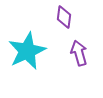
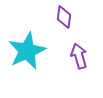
purple arrow: moved 3 px down
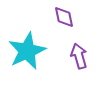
purple diamond: rotated 20 degrees counterclockwise
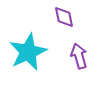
cyan star: moved 1 px right, 1 px down
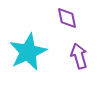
purple diamond: moved 3 px right, 1 px down
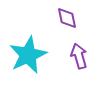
cyan star: moved 3 px down
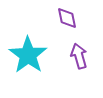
cyan star: rotated 12 degrees counterclockwise
